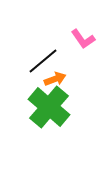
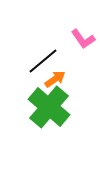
orange arrow: rotated 15 degrees counterclockwise
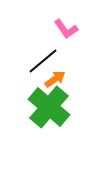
pink L-shape: moved 17 px left, 10 px up
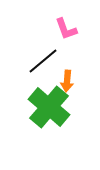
pink L-shape: rotated 15 degrees clockwise
orange arrow: moved 12 px right, 2 px down; rotated 130 degrees clockwise
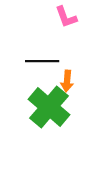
pink L-shape: moved 12 px up
black line: moved 1 px left; rotated 40 degrees clockwise
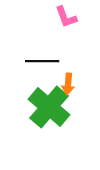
orange arrow: moved 1 px right, 3 px down
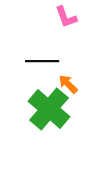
orange arrow: rotated 130 degrees clockwise
green cross: moved 2 px down
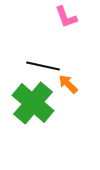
black line: moved 1 px right, 5 px down; rotated 12 degrees clockwise
green cross: moved 16 px left, 6 px up
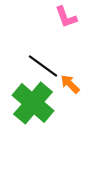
black line: rotated 24 degrees clockwise
orange arrow: moved 2 px right
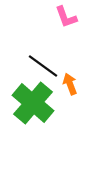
orange arrow: rotated 25 degrees clockwise
